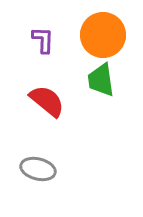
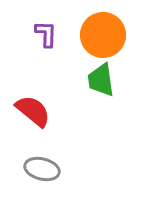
purple L-shape: moved 3 px right, 6 px up
red semicircle: moved 14 px left, 10 px down
gray ellipse: moved 4 px right
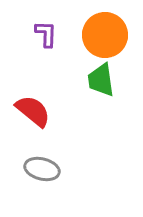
orange circle: moved 2 px right
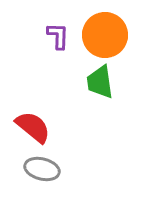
purple L-shape: moved 12 px right, 2 px down
green trapezoid: moved 1 px left, 2 px down
red semicircle: moved 16 px down
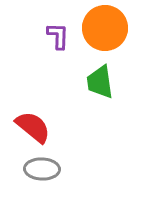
orange circle: moved 7 px up
gray ellipse: rotated 12 degrees counterclockwise
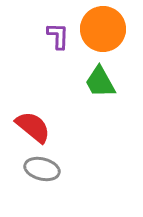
orange circle: moved 2 px left, 1 px down
green trapezoid: rotated 21 degrees counterclockwise
gray ellipse: rotated 12 degrees clockwise
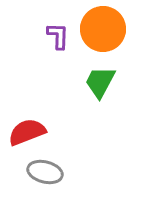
green trapezoid: rotated 57 degrees clockwise
red semicircle: moved 6 px left, 5 px down; rotated 60 degrees counterclockwise
gray ellipse: moved 3 px right, 3 px down
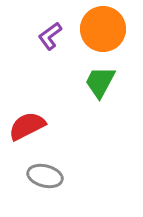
purple L-shape: moved 8 px left; rotated 128 degrees counterclockwise
red semicircle: moved 6 px up; rotated 6 degrees counterclockwise
gray ellipse: moved 4 px down
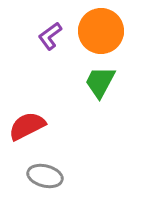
orange circle: moved 2 px left, 2 px down
